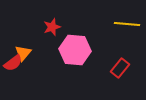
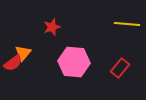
pink hexagon: moved 1 px left, 12 px down
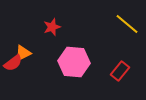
yellow line: rotated 35 degrees clockwise
orange triangle: rotated 24 degrees clockwise
red rectangle: moved 3 px down
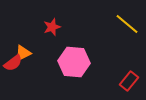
red rectangle: moved 9 px right, 10 px down
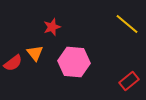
orange triangle: moved 12 px right; rotated 42 degrees counterclockwise
red rectangle: rotated 12 degrees clockwise
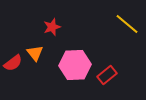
pink hexagon: moved 1 px right, 3 px down; rotated 8 degrees counterclockwise
red rectangle: moved 22 px left, 6 px up
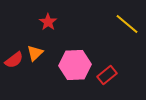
red star: moved 4 px left, 5 px up; rotated 18 degrees counterclockwise
orange triangle: rotated 24 degrees clockwise
red semicircle: moved 1 px right, 3 px up
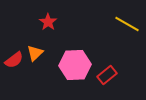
yellow line: rotated 10 degrees counterclockwise
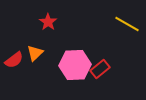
red rectangle: moved 7 px left, 6 px up
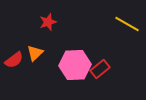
red star: rotated 18 degrees clockwise
